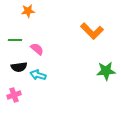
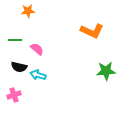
orange L-shape: rotated 20 degrees counterclockwise
black semicircle: rotated 21 degrees clockwise
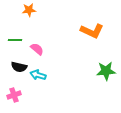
orange star: moved 1 px right, 1 px up
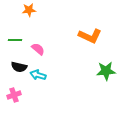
orange L-shape: moved 2 px left, 5 px down
pink semicircle: moved 1 px right
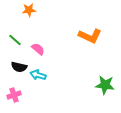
green line: rotated 40 degrees clockwise
green star: moved 1 px left, 14 px down; rotated 12 degrees clockwise
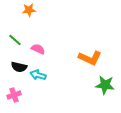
orange L-shape: moved 22 px down
pink semicircle: rotated 16 degrees counterclockwise
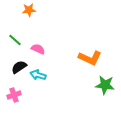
black semicircle: rotated 133 degrees clockwise
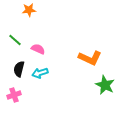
black semicircle: moved 2 px down; rotated 42 degrees counterclockwise
cyan arrow: moved 2 px right, 2 px up; rotated 35 degrees counterclockwise
green star: rotated 18 degrees clockwise
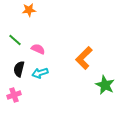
orange L-shape: moved 6 px left; rotated 110 degrees clockwise
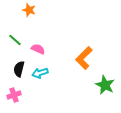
orange star: rotated 24 degrees clockwise
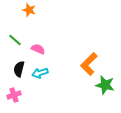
orange L-shape: moved 5 px right, 6 px down
green star: rotated 12 degrees counterclockwise
